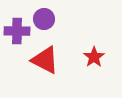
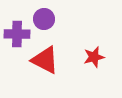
purple cross: moved 3 px down
red star: rotated 20 degrees clockwise
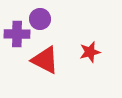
purple circle: moved 4 px left
red star: moved 4 px left, 5 px up
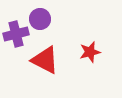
purple cross: moved 1 px left; rotated 15 degrees counterclockwise
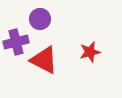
purple cross: moved 8 px down
red triangle: moved 1 px left
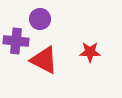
purple cross: moved 1 px up; rotated 20 degrees clockwise
red star: rotated 15 degrees clockwise
